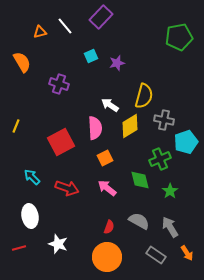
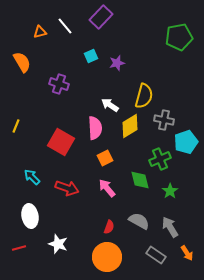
red square: rotated 32 degrees counterclockwise
pink arrow: rotated 12 degrees clockwise
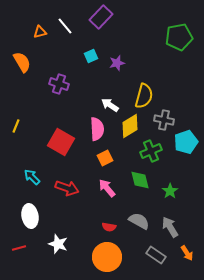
pink semicircle: moved 2 px right, 1 px down
green cross: moved 9 px left, 8 px up
red semicircle: rotated 80 degrees clockwise
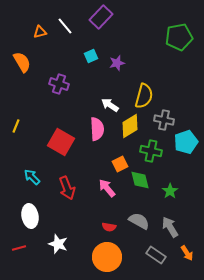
green cross: rotated 35 degrees clockwise
orange square: moved 15 px right, 6 px down
red arrow: rotated 50 degrees clockwise
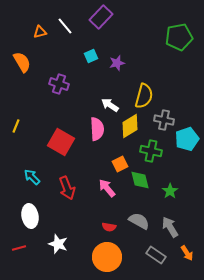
cyan pentagon: moved 1 px right, 3 px up
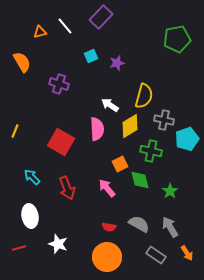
green pentagon: moved 2 px left, 2 px down
yellow line: moved 1 px left, 5 px down
gray semicircle: moved 3 px down
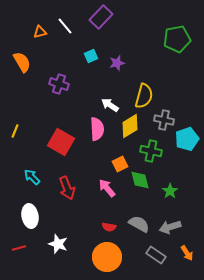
gray arrow: rotated 75 degrees counterclockwise
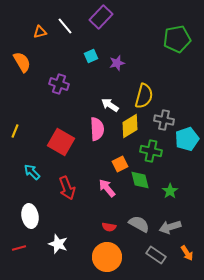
cyan arrow: moved 5 px up
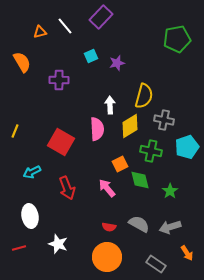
purple cross: moved 4 px up; rotated 18 degrees counterclockwise
white arrow: rotated 54 degrees clockwise
cyan pentagon: moved 8 px down
cyan arrow: rotated 72 degrees counterclockwise
gray rectangle: moved 9 px down
